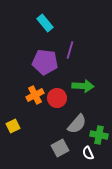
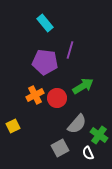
green arrow: rotated 35 degrees counterclockwise
green cross: rotated 24 degrees clockwise
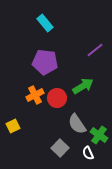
purple line: moved 25 px right; rotated 36 degrees clockwise
gray semicircle: rotated 105 degrees clockwise
gray square: rotated 18 degrees counterclockwise
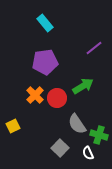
purple line: moved 1 px left, 2 px up
purple pentagon: rotated 15 degrees counterclockwise
orange cross: rotated 18 degrees counterclockwise
green cross: rotated 18 degrees counterclockwise
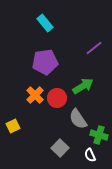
gray semicircle: moved 1 px right, 5 px up
white semicircle: moved 2 px right, 2 px down
